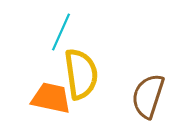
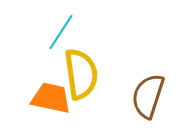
cyan line: rotated 9 degrees clockwise
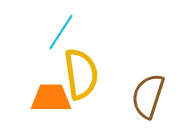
orange trapezoid: rotated 12 degrees counterclockwise
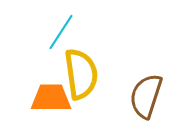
brown semicircle: moved 2 px left
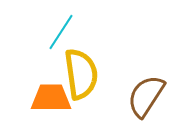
brown semicircle: rotated 15 degrees clockwise
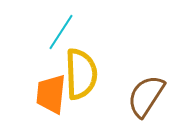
yellow semicircle: rotated 6 degrees clockwise
orange trapezoid: moved 4 px up; rotated 84 degrees counterclockwise
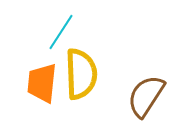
orange trapezoid: moved 9 px left, 11 px up
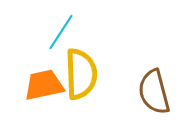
orange trapezoid: moved 2 px right, 2 px down; rotated 72 degrees clockwise
brown semicircle: moved 8 px right, 4 px up; rotated 48 degrees counterclockwise
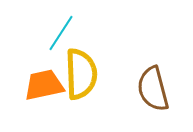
cyan line: moved 1 px down
brown semicircle: moved 1 px left, 3 px up
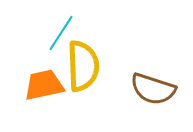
yellow semicircle: moved 2 px right, 8 px up
brown semicircle: rotated 57 degrees counterclockwise
